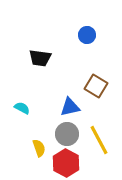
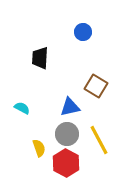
blue circle: moved 4 px left, 3 px up
black trapezoid: rotated 85 degrees clockwise
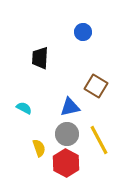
cyan semicircle: moved 2 px right
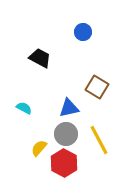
black trapezoid: rotated 115 degrees clockwise
brown square: moved 1 px right, 1 px down
blue triangle: moved 1 px left, 1 px down
gray circle: moved 1 px left
yellow semicircle: rotated 120 degrees counterclockwise
red hexagon: moved 2 px left
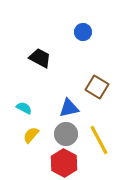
yellow semicircle: moved 8 px left, 13 px up
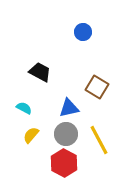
black trapezoid: moved 14 px down
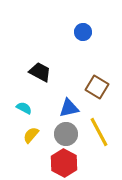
yellow line: moved 8 px up
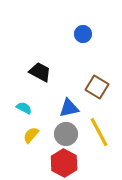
blue circle: moved 2 px down
